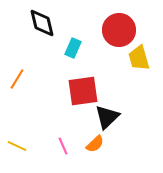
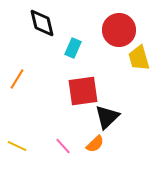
pink line: rotated 18 degrees counterclockwise
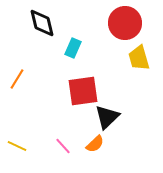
red circle: moved 6 px right, 7 px up
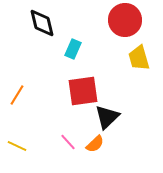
red circle: moved 3 px up
cyan rectangle: moved 1 px down
orange line: moved 16 px down
pink line: moved 5 px right, 4 px up
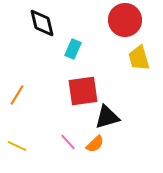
black triangle: rotated 28 degrees clockwise
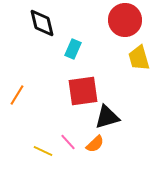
yellow line: moved 26 px right, 5 px down
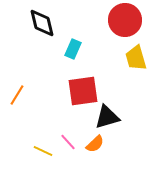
yellow trapezoid: moved 3 px left
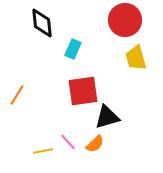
black diamond: rotated 8 degrees clockwise
yellow line: rotated 36 degrees counterclockwise
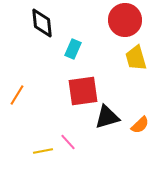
orange semicircle: moved 45 px right, 19 px up
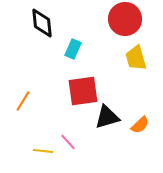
red circle: moved 1 px up
orange line: moved 6 px right, 6 px down
yellow line: rotated 18 degrees clockwise
